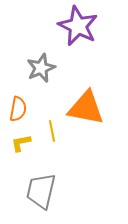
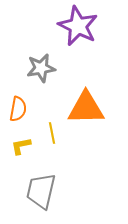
gray star: rotated 12 degrees clockwise
orange triangle: rotated 12 degrees counterclockwise
yellow line: moved 2 px down
yellow L-shape: moved 3 px down
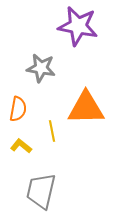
purple star: rotated 15 degrees counterclockwise
gray star: rotated 20 degrees clockwise
yellow line: moved 2 px up
yellow L-shape: rotated 50 degrees clockwise
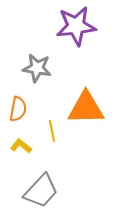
purple star: moved 2 px left; rotated 18 degrees counterclockwise
gray star: moved 4 px left
gray trapezoid: rotated 150 degrees counterclockwise
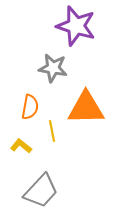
purple star: rotated 24 degrees clockwise
gray star: moved 16 px right
orange semicircle: moved 12 px right, 2 px up
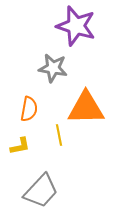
orange semicircle: moved 1 px left, 2 px down
yellow line: moved 7 px right, 4 px down
yellow L-shape: moved 1 px left; rotated 130 degrees clockwise
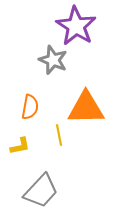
purple star: rotated 15 degrees clockwise
gray star: moved 8 px up; rotated 12 degrees clockwise
orange semicircle: moved 1 px right, 2 px up
